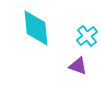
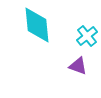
cyan diamond: moved 1 px right, 3 px up
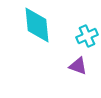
cyan cross: rotated 15 degrees clockwise
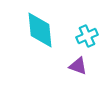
cyan diamond: moved 3 px right, 5 px down
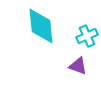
cyan diamond: moved 1 px right, 4 px up
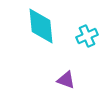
purple triangle: moved 12 px left, 14 px down
